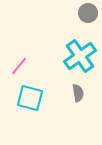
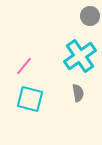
gray circle: moved 2 px right, 3 px down
pink line: moved 5 px right
cyan square: moved 1 px down
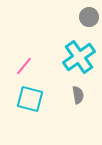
gray circle: moved 1 px left, 1 px down
cyan cross: moved 1 px left, 1 px down
gray semicircle: moved 2 px down
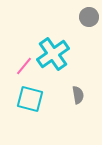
cyan cross: moved 26 px left, 3 px up
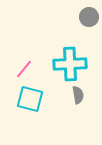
cyan cross: moved 17 px right, 10 px down; rotated 32 degrees clockwise
pink line: moved 3 px down
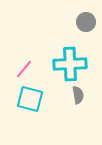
gray circle: moved 3 px left, 5 px down
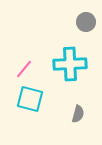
gray semicircle: moved 19 px down; rotated 24 degrees clockwise
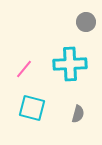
cyan square: moved 2 px right, 9 px down
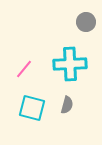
gray semicircle: moved 11 px left, 9 px up
